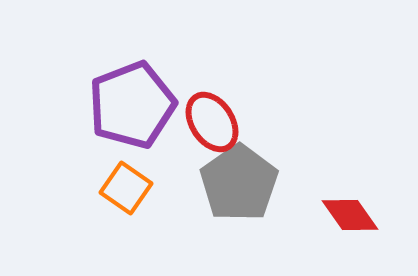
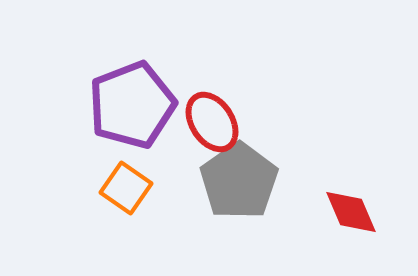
gray pentagon: moved 2 px up
red diamond: moved 1 px right, 3 px up; rotated 12 degrees clockwise
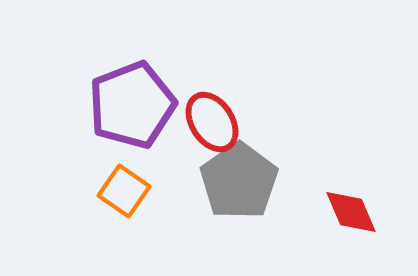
orange square: moved 2 px left, 3 px down
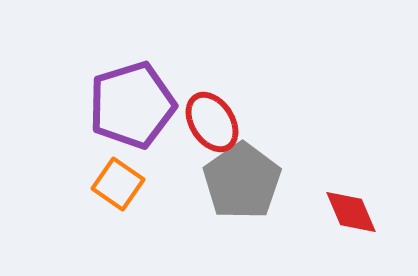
purple pentagon: rotated 4 degrees clockwise
gray pentagon: moved 3 px right
orange square: moved 6 px left, 7 px up
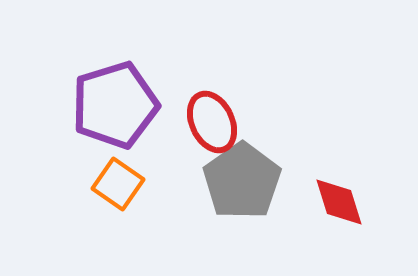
purple pentagon: moved 17 px left
red ellipse: rotated 8 degrees clockwise
red diamond: moved 12 px left, 10 px up; rotated 6 degrees clockwise
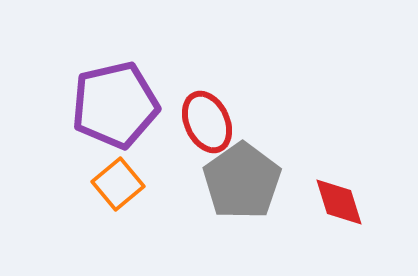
purple pentagon: rotated 4 degrees clockwise
red ellipse: moved 5 px left
orange square: rotated 15 degrees clockwise
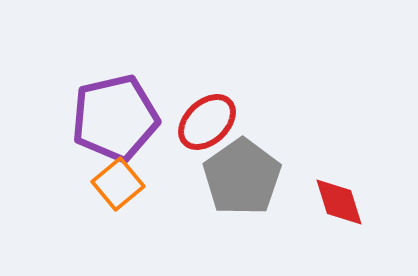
purple pentagon: moved 13 px down
red ellipse: rotated 72 degrees clockwise
gray pentagon: moved 4 px up
